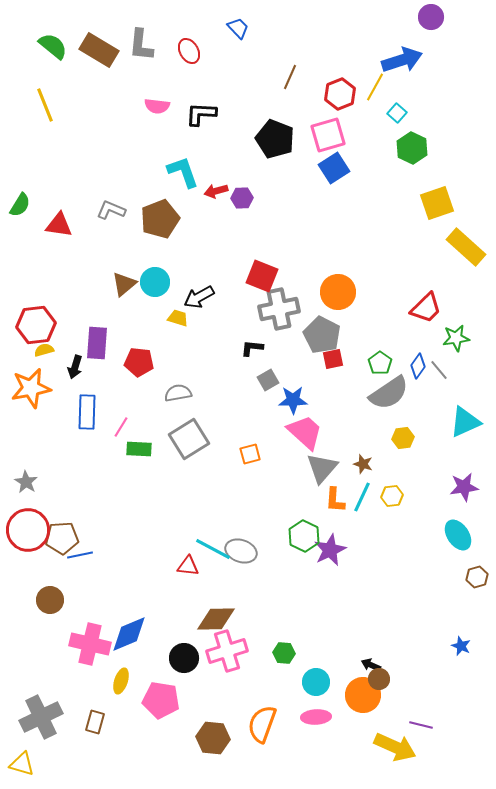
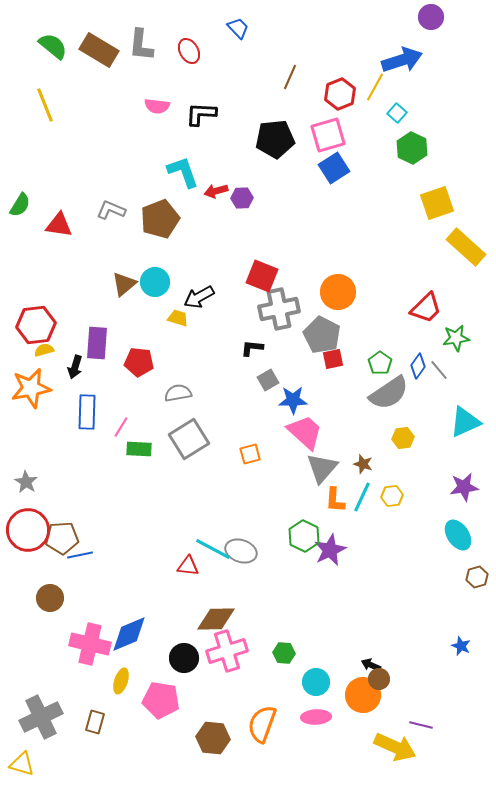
black pentagon at (275, 139): rotated 27 degrees counterclockwise
brown circle at (50, 600): moved 2 px up
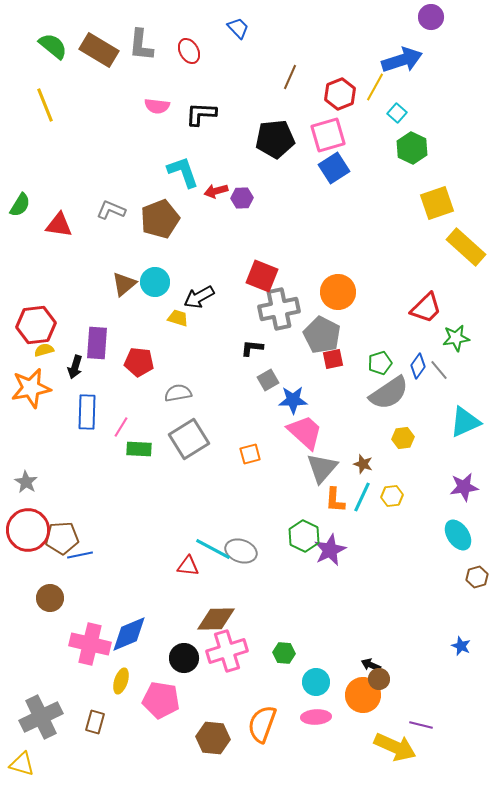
green pentagon at (380, 363): rotated 20 degrees clockwise
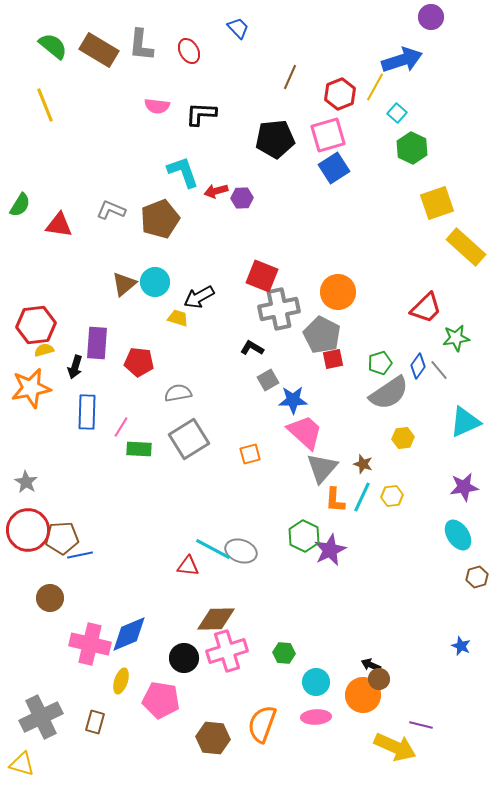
black L-shape at (252, 348): rotated 25 degrees clockwise
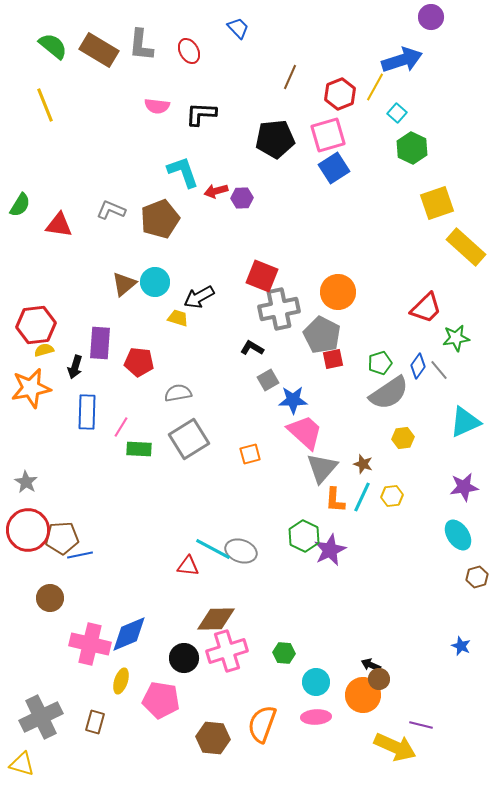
purple rectangle at (97, 343): moved 3 px right
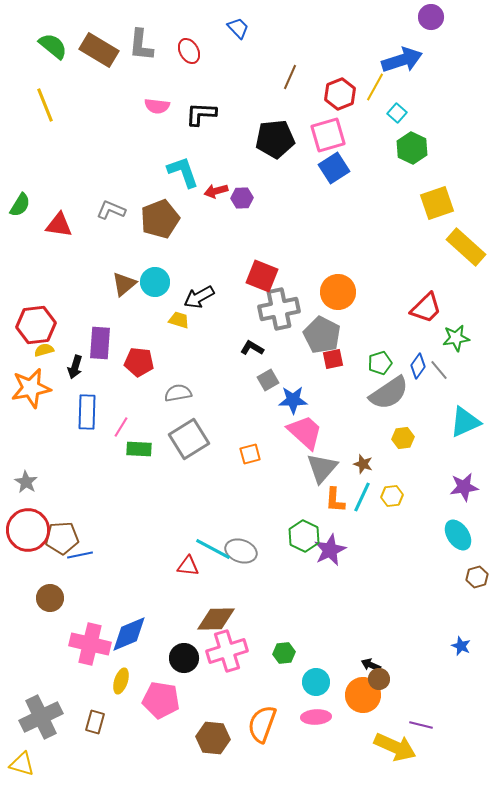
yellow trapezoid at (178, 318): moved 1 px right, 2 px down
green hexagon at (284, 653): rotated 10 degrees counterclockwise
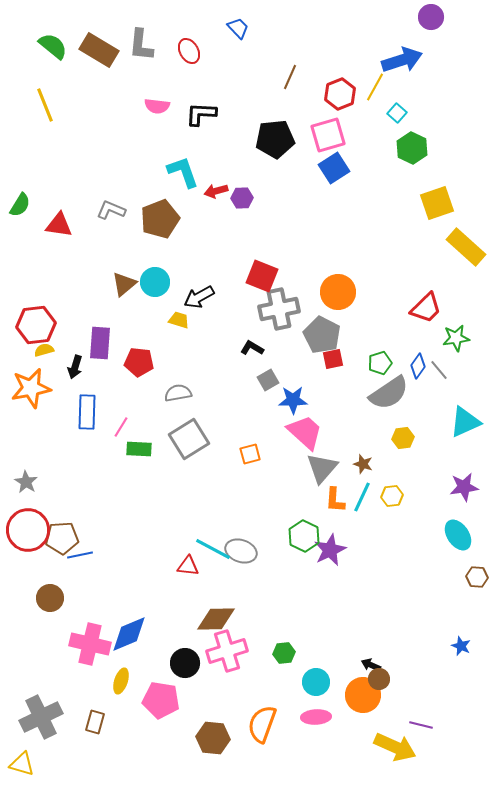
brown hexagon at (477, 577): rotated 20 degrees clockwise
black circle at (184, 658): moved 1 px right, 5 px down
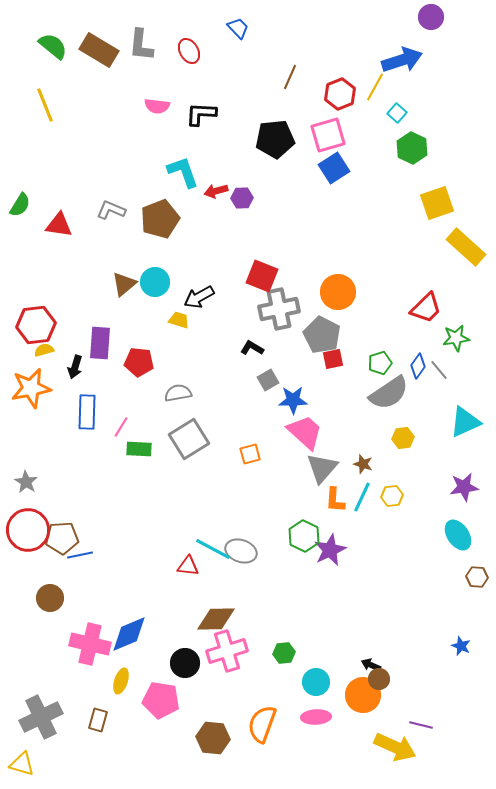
brown rectangle at (95, 722): moved 3 px right, 2 px up
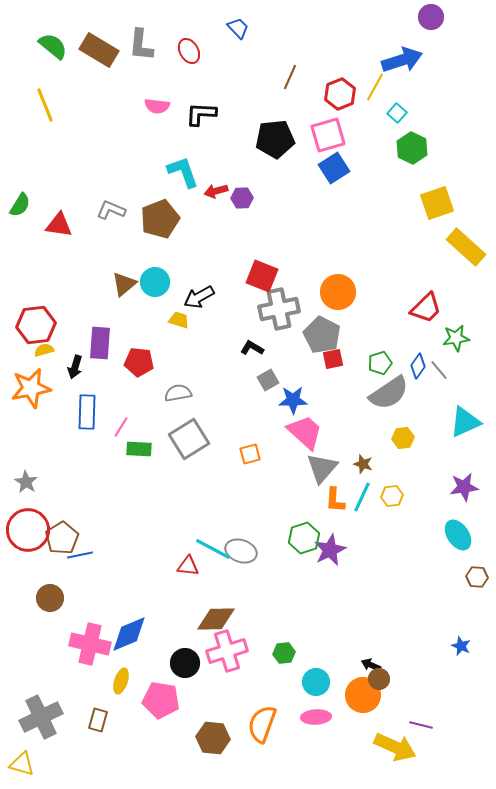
green hexagon at (304, 536): moved 2 px down; rotated 16 degrees clockwise
brown pentagon at (62, 538): rotated 28 degrees counterclockwise
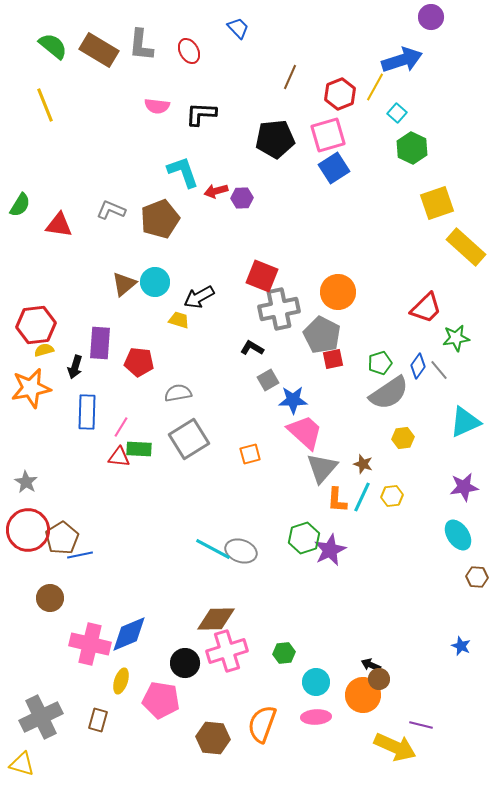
orange L-shape at (335, 500): moved 2 px right
red triangle at (188, 566): moved 69 px left, 109 px up
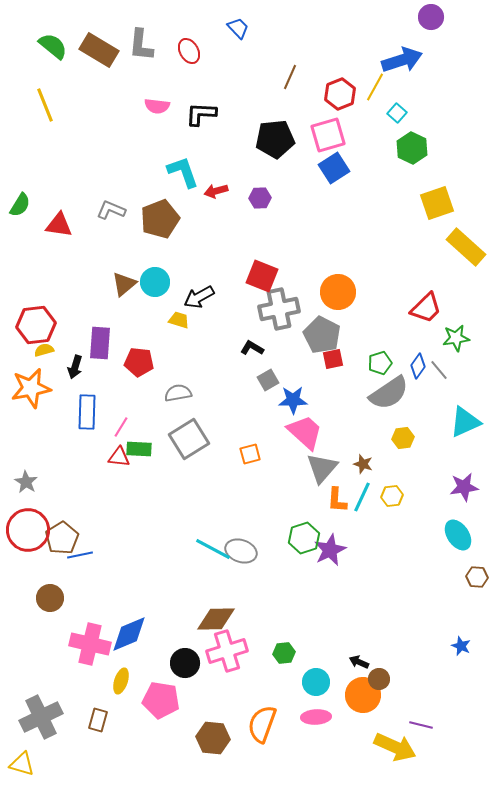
purple hexagon at (242, 198): moved 18 px right
black arrow at (371, 665): moved 12 px left, 3 px up
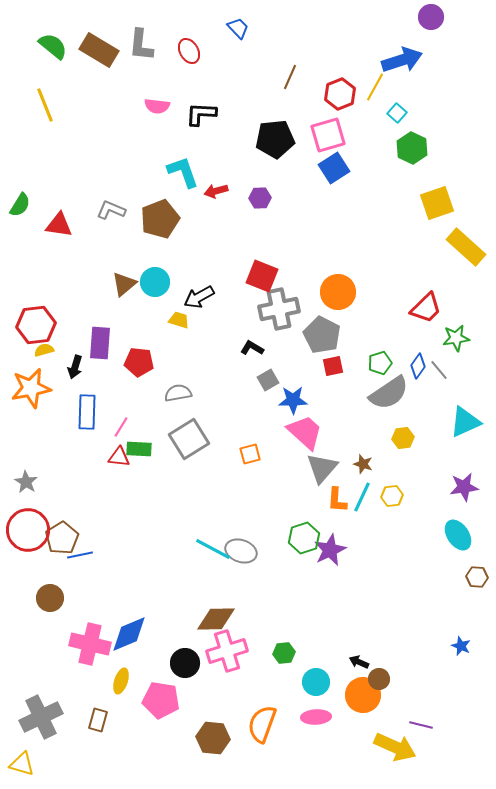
red square at (333, 359): moved 7 px down
